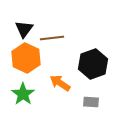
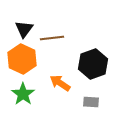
orange hexagon: moved 4 px left, 1 px down
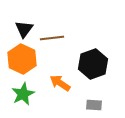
green star: rotated 10 degrees clockwise
gray rectangle: moved 3 px right, 3 px down
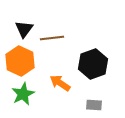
orange hexagon: moved 2 px left, 2 px down
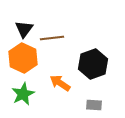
orange hexagon: moved 3 px right, 3 px up
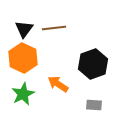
brown line: moved 2 px right, 10 px up
orange arrow: moved 2 px left, 1 px down
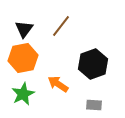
brown line: moved 7 px right, 2 px up; rotated 45 degrees counterclockwise
orange hexagon: rotated 24 degrees clockwise
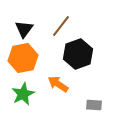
black hexagon: moved 15 px left, 10 px up
